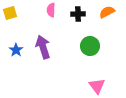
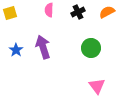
pink semicircle: moved 2 px left
black cross: moved 2 px up; rotated 24 degrees counterclockwise
green circle: moved 1 px right, 2 px down
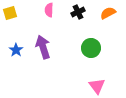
orange semicircle: moved 1 px right, 1 px down
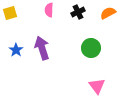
purple arrow: moved 1 px left, 1 px down
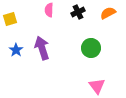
yellow square: moved 6 px down
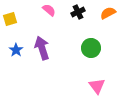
pink semicircle: rotated 128 degrees clockwise
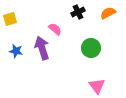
pink semicircle: moved 6 px right, 19 px down
blue star: moved 1 px down; rotated 24 degrees counterclockwise
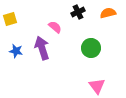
orange semicircle: rotated 14 degrees clockwise
pink semicircle: moved 2 px up
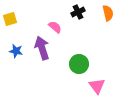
orange semicircle: rotated 91 degrees clockwise
green circle: moved 12 px left, 16 px down
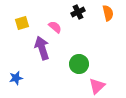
yellow square: moved 12 px right, 4 px down
blue star: moved 27 px down; rotated 24 degrees counterclockwise
pink triangle: rotated 24 degrees clockwise
